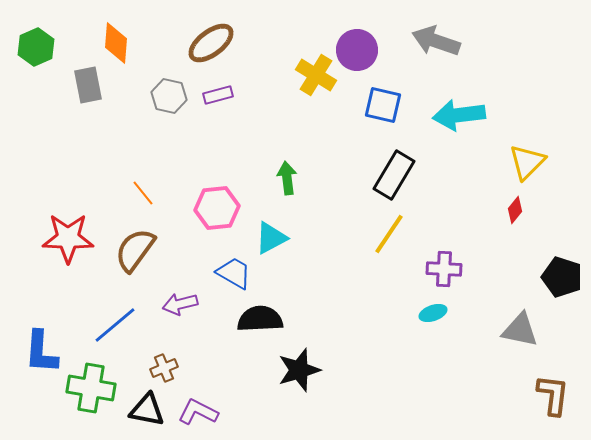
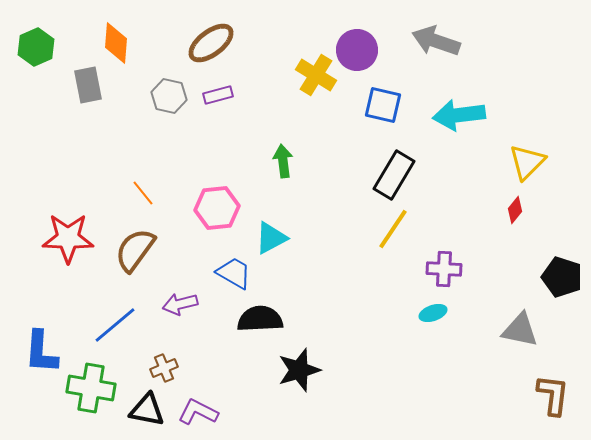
green arrow: moved 4 px left, 17 px up
yellow line: moved 4 px right, 5 px up
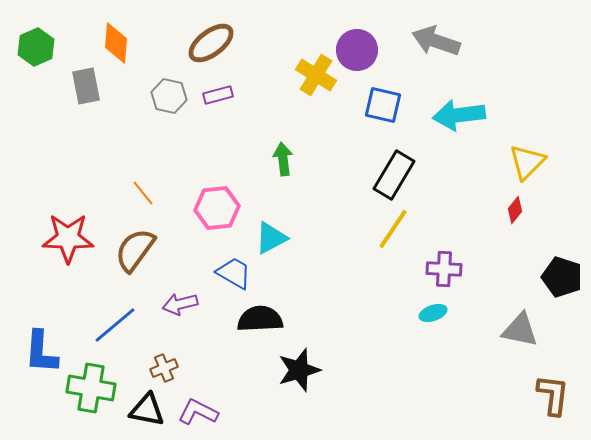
gray rectangle: moved 2 px left, 1 px down
green arrow: moved 2 px up
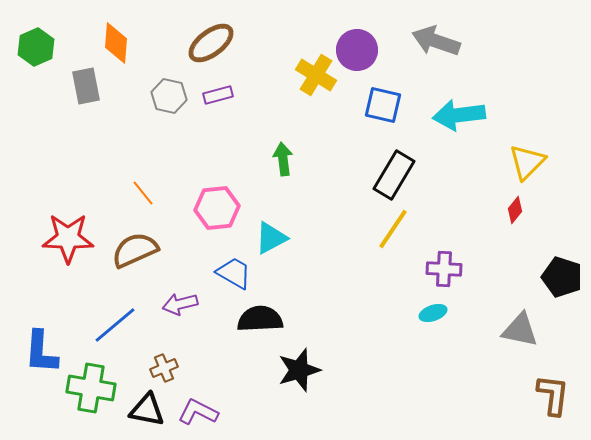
brown semicircle: rotated 30 degrees clockwise
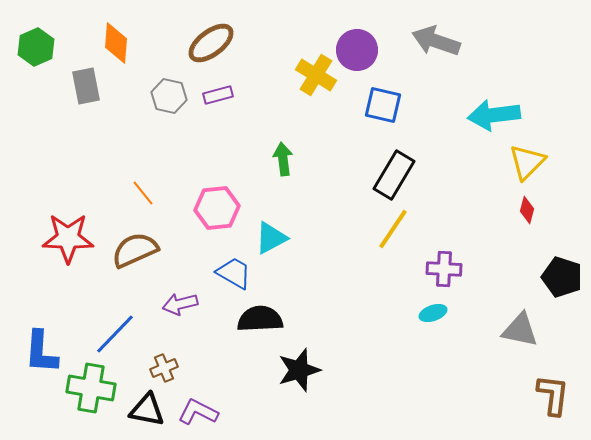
cyan arrow: moved 35 px right
red diamond: moved 12 px right; rotated 24 degrees counterclockwise
blue line: moved 9 px down; rotated 6 degrees counterclockwise
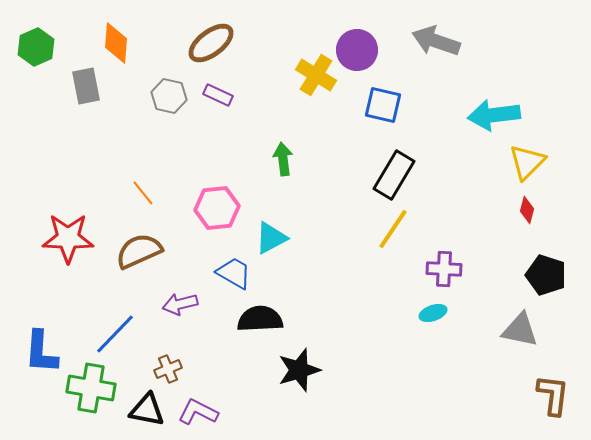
purple rectangle: rotated 40 degrees clockwise
brown semicircle: moved 4 px right, 1 px down
black pentagon: moved 16 px left, 2 px up
brown cross: moved 4 px right, 1 px down
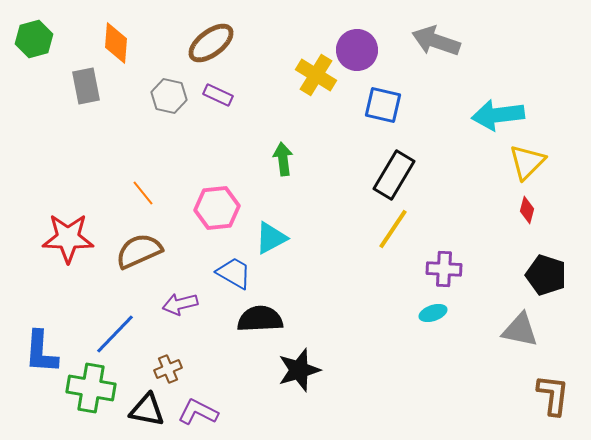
green hexagon: moved 2 px left, 8 px up; rotated 9 degrees clockwise
cyan arrow: moved 4 px right
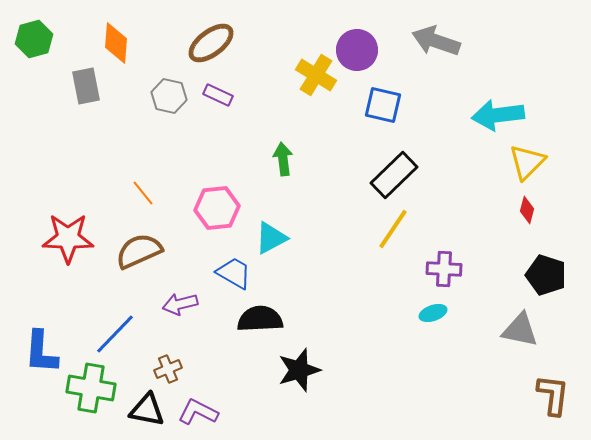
black rectangle: rotated 15 degrees clockwise
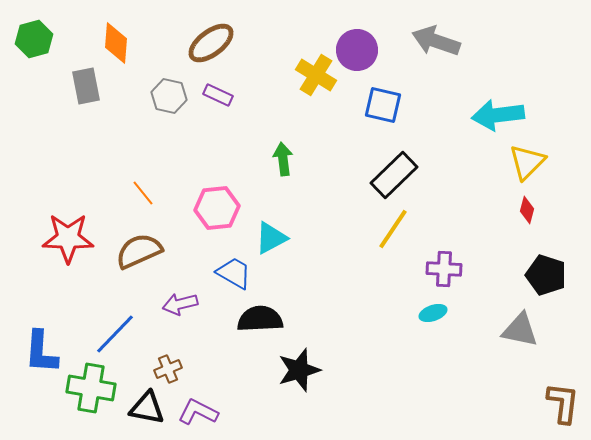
brown L-shape: moved 10 px right, 8 px down
black triangle: moved 2 px up
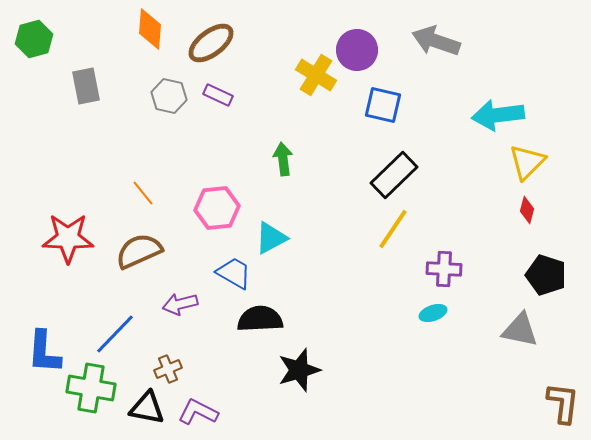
orange diamond: moved 34 px right, 14 px up
blue L-shape: moved 3 px right
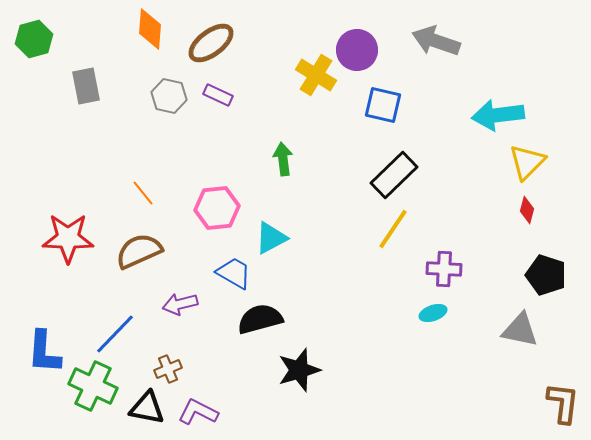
black semicircle: rotated 12 degrees counterclockwise
green cross: moved 2 px right, 2 px up; rotated 15 degrees clockwise
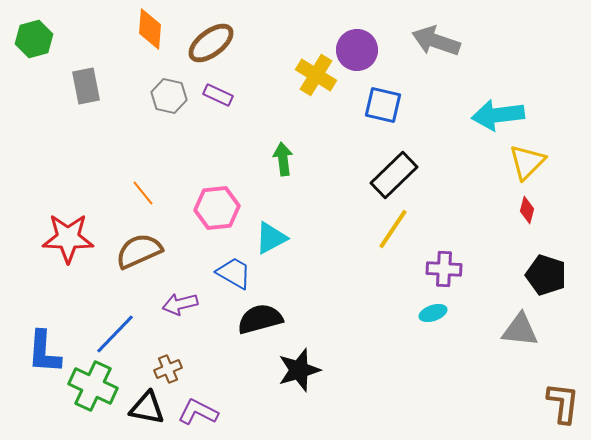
gray triangle: rotated 6 degrees counterclockwise
